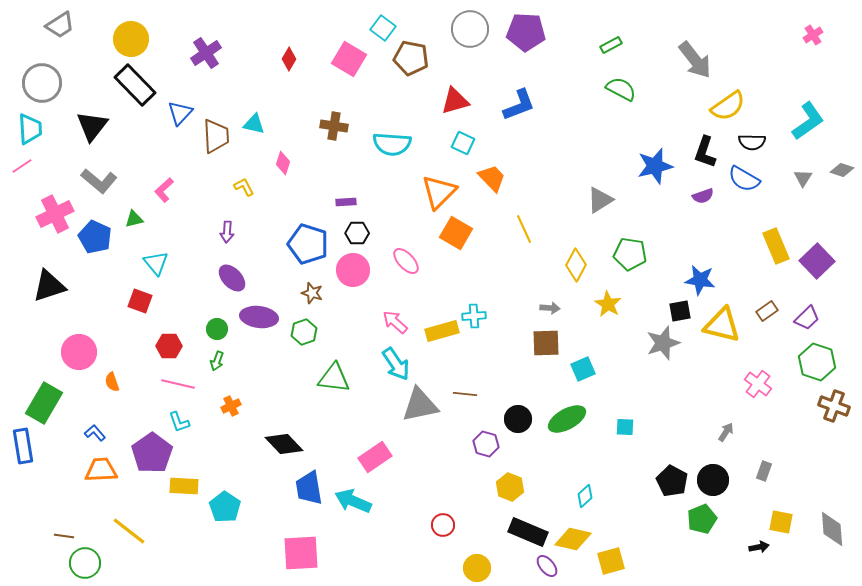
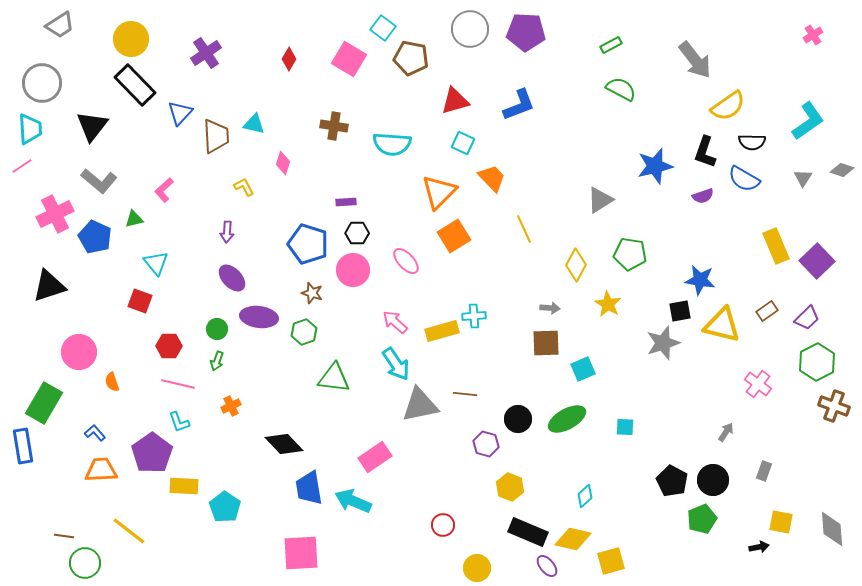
orange square at (456, 233): moved 2 px left, 3 px down; rotated 28 degrees clockwise
green hexagon at (817, 362): rotated 15 degrees clockwise
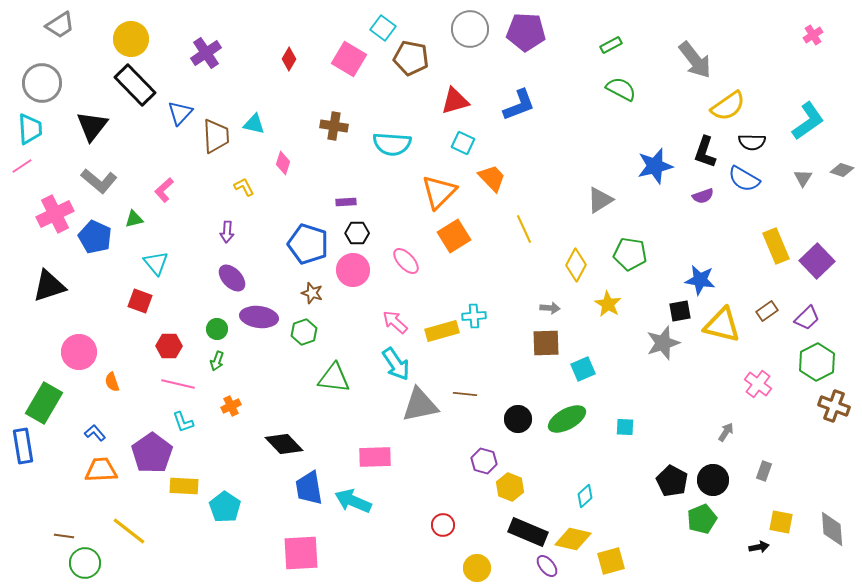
cyan L-shape at (179, 422): moved 4 px right
purple hexagon at (486, 444): moved 2 px left, 17 px down
pink rectangle at (375, 457): rotated 32 degrees clockwise
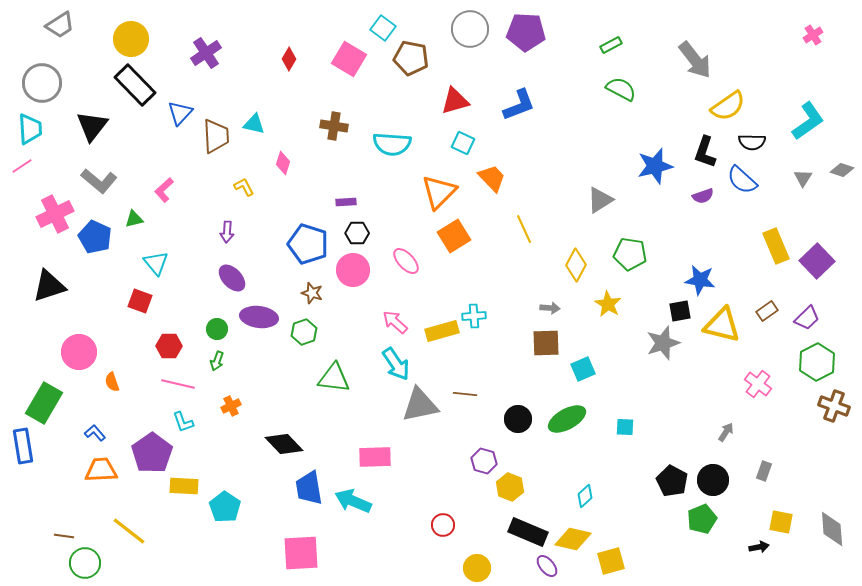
blue semicircle at (744, 179): moved 2 px left, 1 px down; rotated 12 degrees clockwise
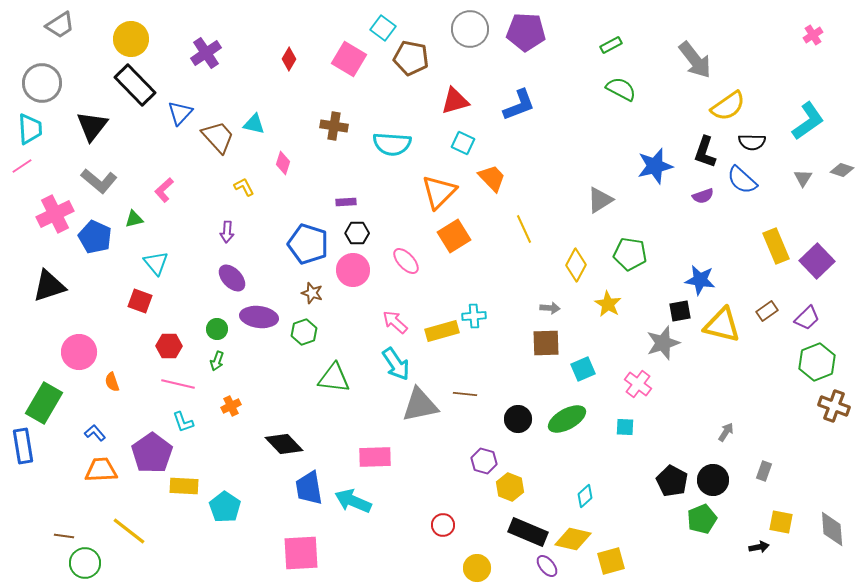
brown trapezoid at (216, 136): moved 2 px right, 1 px down; rotated 39 degrees counterclockwise
green hexagon at (817, 362): rotated 6 degrees clockwise
pink cross at (758, 384): moved 120 px left
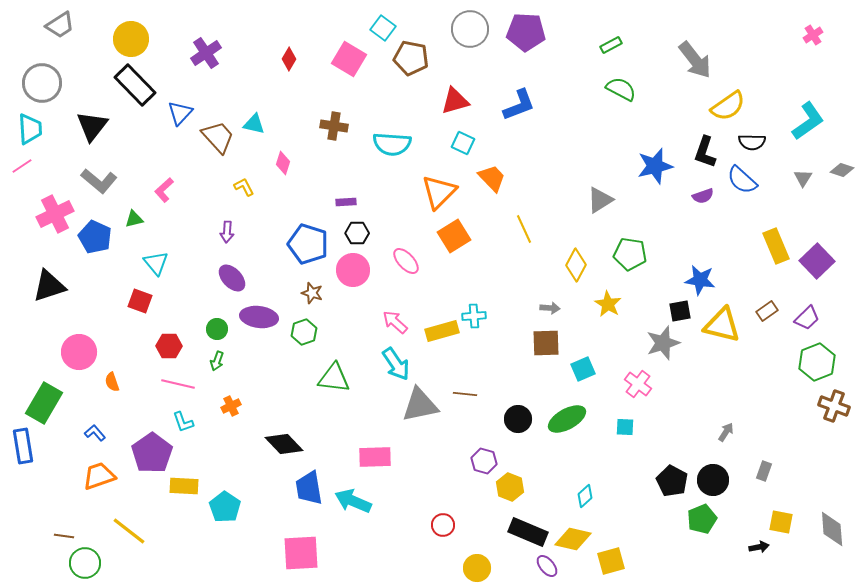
orange trapezoid at (101, 470): moved 2 px left, 6 px down; rotated 16 degrees counterclockwise
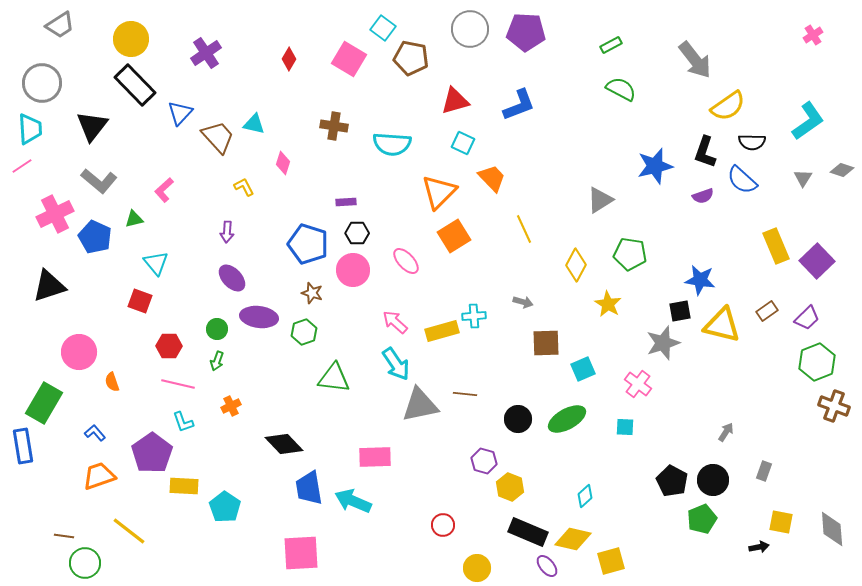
gray arrow at (550, 308): moved 27 px left, 6 px up; rotated 12 degrees clockwise
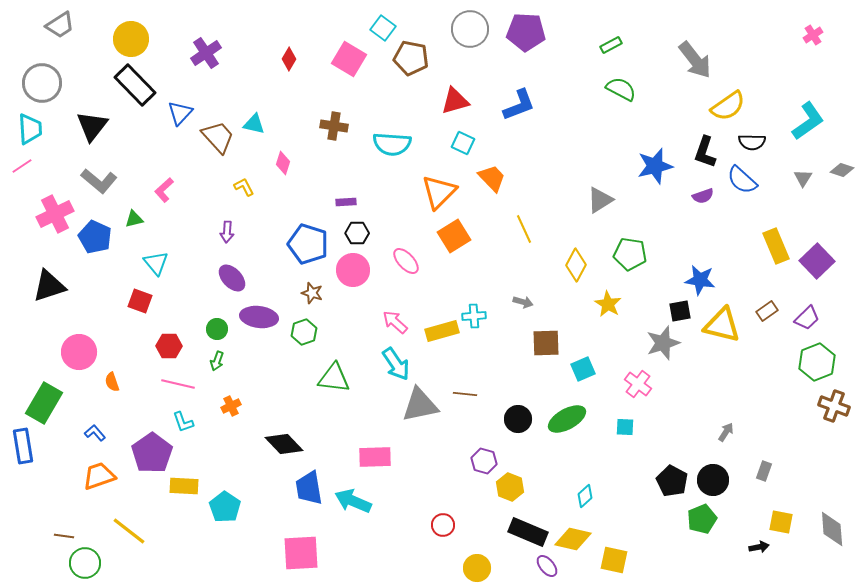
yellow square at (611, 561): moved 3 px right, 1 px up; rotated 28 degrees clockwise
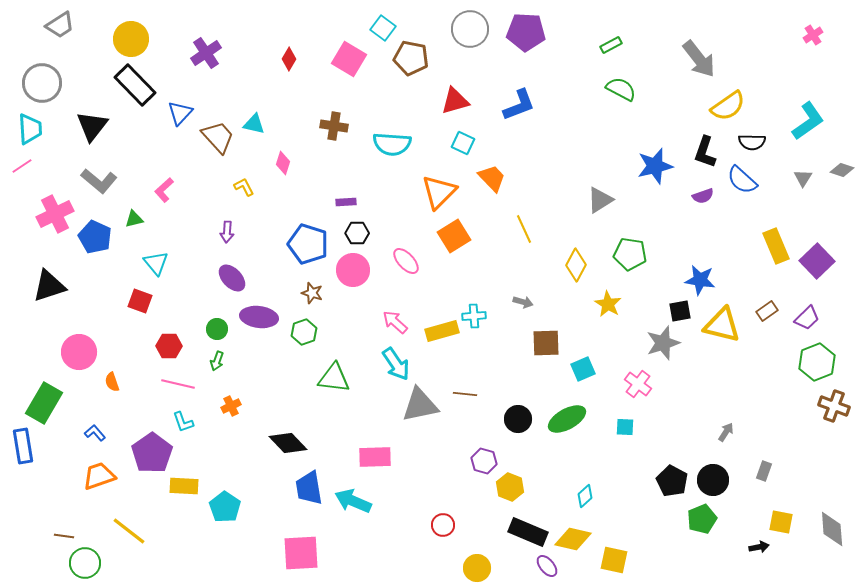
gray arrow at (695, 60): moved 4 px right, 1 px up
black diamond at (284, 444): moved 4 px right, 1 px up
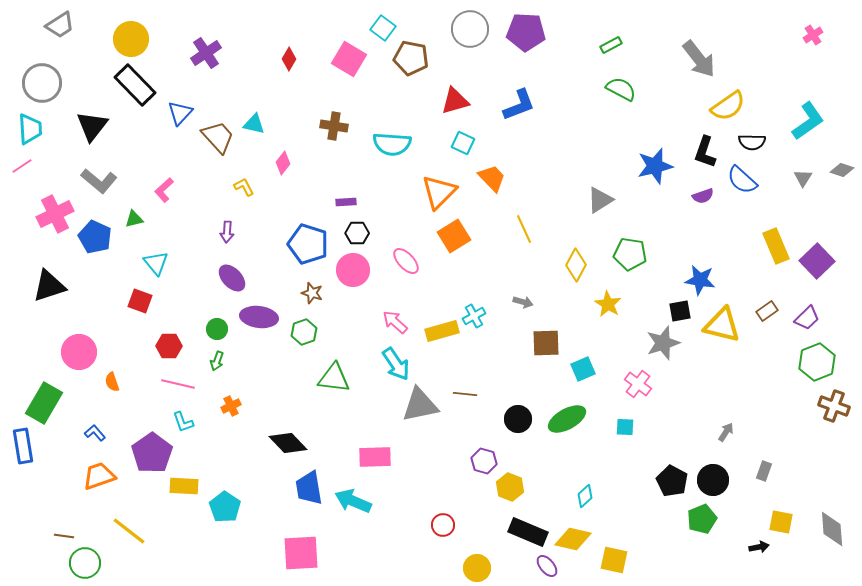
pink diamond at (283, 163): rotated 20 degrees clockwise
cyan cross at (474, 316): rotated 25 degrees counterclockwise
